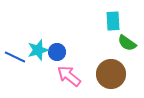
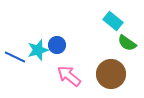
cyan rectangle: rotated 48 degrees counterclockwise
blue circle: moved 7 px up
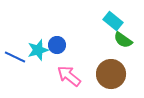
green semicircle: moved 4 px left, 3 px up
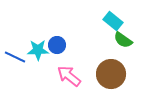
cyan star: rotated 15 degrees clockwise
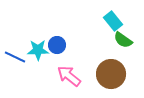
cyan rectangle: rotated 12 degrees clockwise
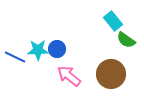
green semicircle: moved 3 px right
blue circle: moved 4 px down
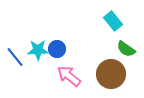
green semicircle: moved 9 px down
blue line: rotated 25 degrees clockwise
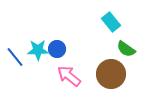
cyan rectangle: moved 2 px left, 1 px down
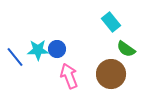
pink arrow: rotated 30 degrees clockwise
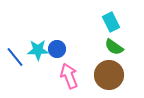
cyan rectangle: rotated 12 degrees clockwise
green semicircle: moved 12 px left, 2 px up
brown circle: moved 2 px left, 1 px down
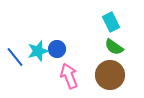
cyan star: moved 1 px down; rotated 15 degrees counterclockwise
brown circle: moved 1 px right
